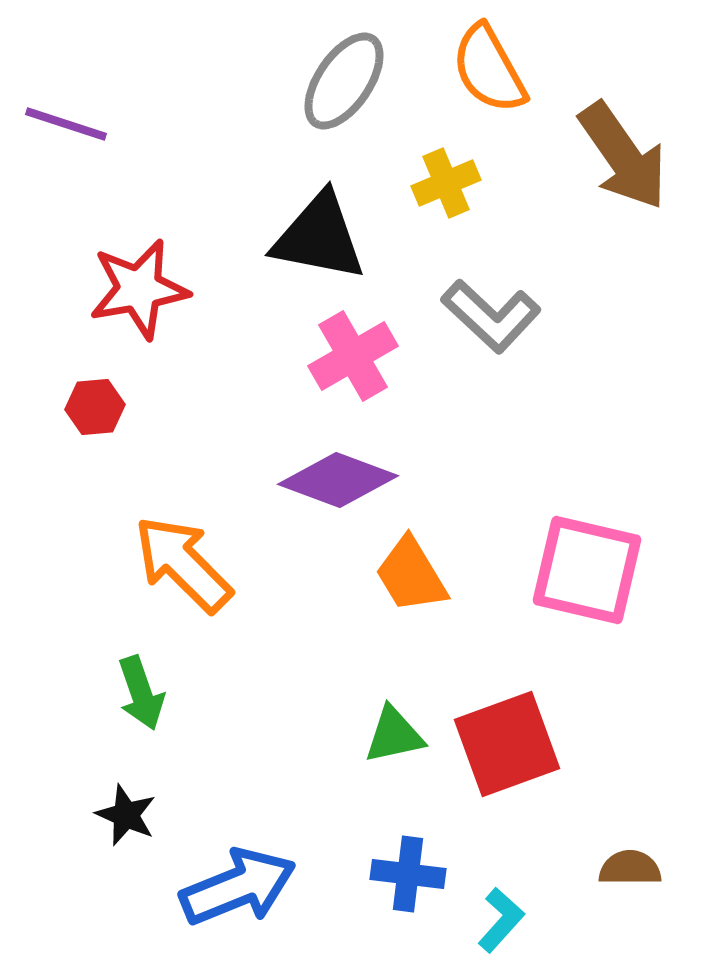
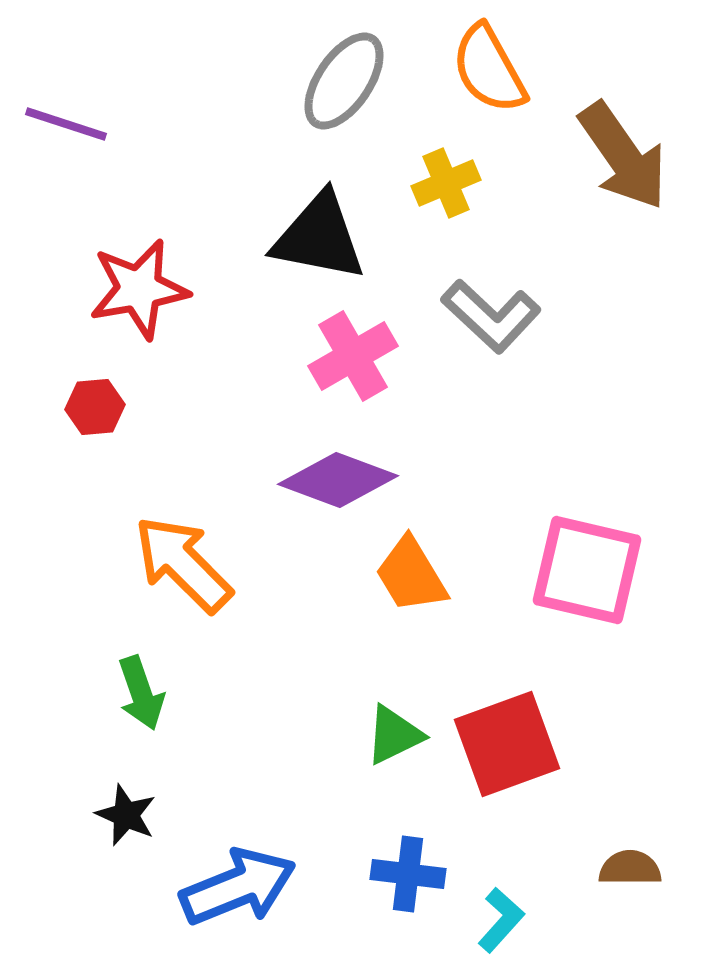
green triangle: rotated 14 degrees counterclockwise
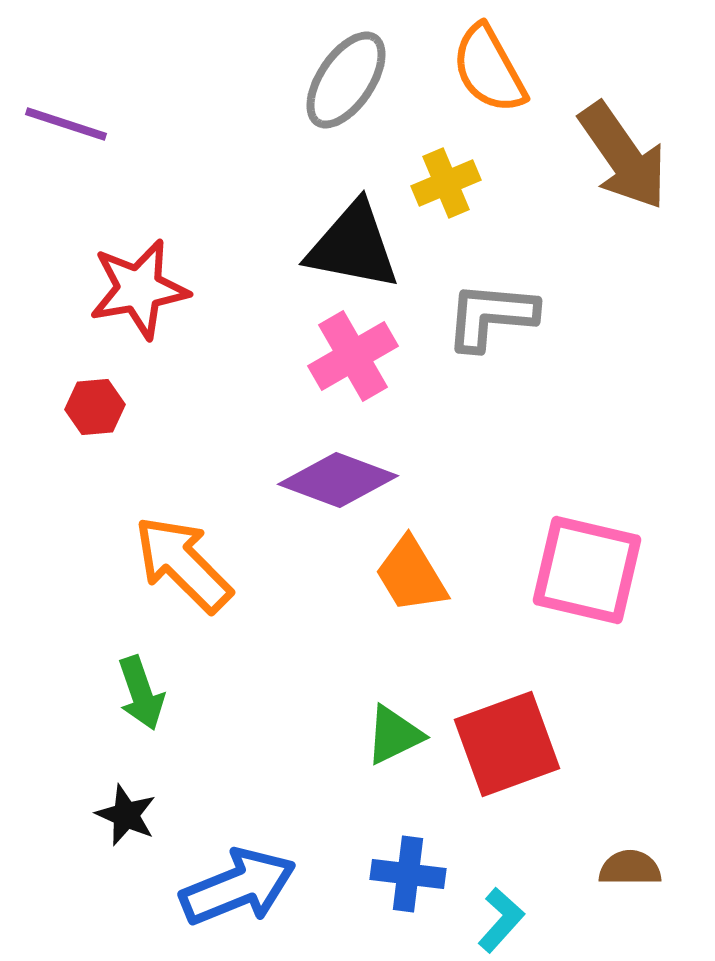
gray ellipse: moved 2 px right, 1 px up
black triangle: moved 34 px right, 9 px down
gray L-shape: rotated 142 degrees clockwise
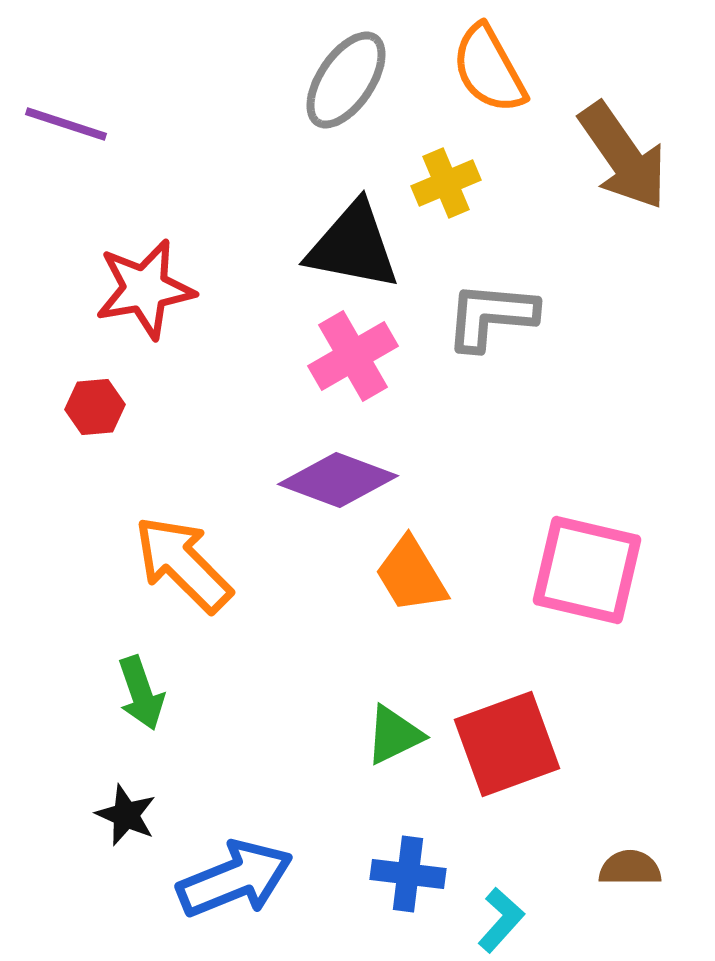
red star: moved 6 px right
blue arrow: moved 3 px left, 8 px up
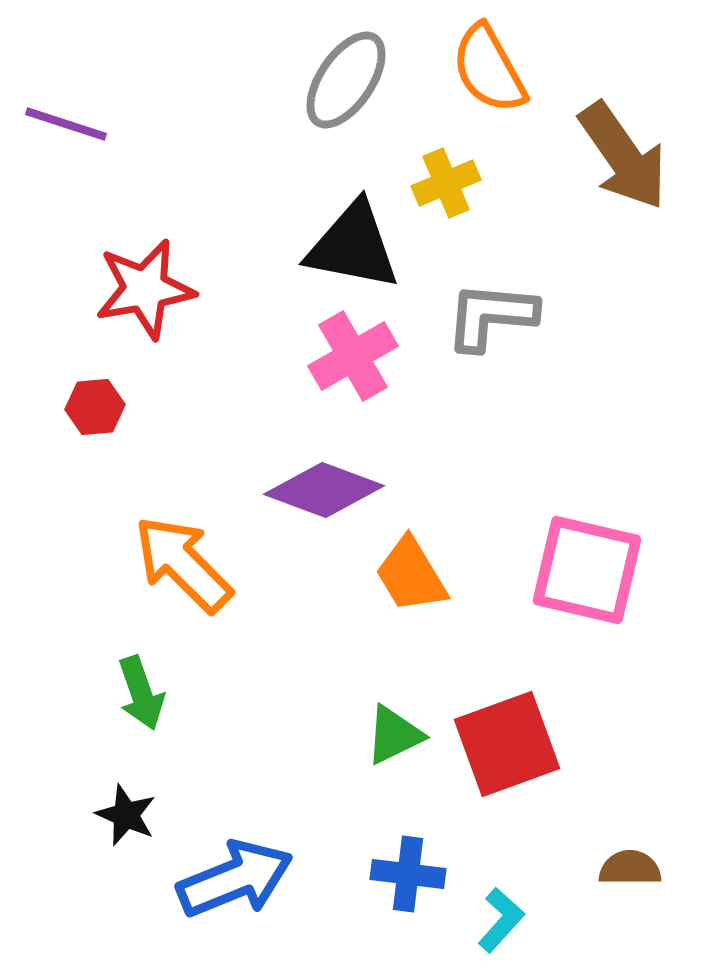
purple diamond: moved 14 px left, 10 px down
